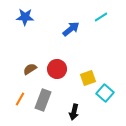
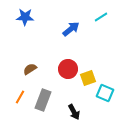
red circle: moved 11 px right
cyan square: rotated 18 degrees counterclockwise
orange line: moved 2 px up
black arrow: rotated 42 degrees counterclockwise
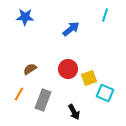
cyan line: moved 4 px right, 2 px up; rotated 40 degrees counterclockwise
yellow square: moved 1 px right
orange line: moved 1 px left, 3 px up
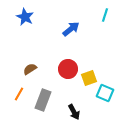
blue star: rotated 24 degrees clockwise
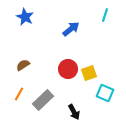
brown semicircle: moved 7 px left, 4 px up
yellow square: moved 5 px up
gray rectangle: rotated 25 degrees clockwise
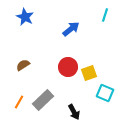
red circle: moved 2 px up
orange line: moved 8 px down
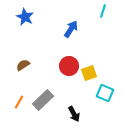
cyan line: moved 2 px left, 4 px up
blue arrow: rotated 18 degrees counterclockwise
red circle: moved 1 px right, 1 px up
black arrow: moved 2 px down
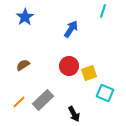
blue star: rotated 12 degrees clockwise
orange line: rotated 16 degrees clockwise
